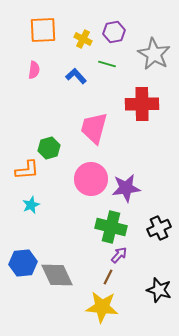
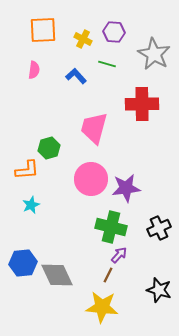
purple hexagon: rotated 15 degrees clockwise
brown line: moved 2 px up
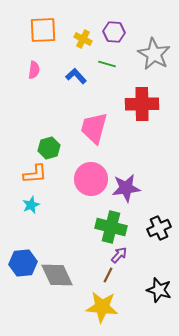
orange L-shape: moved 8 px right, 4 px down
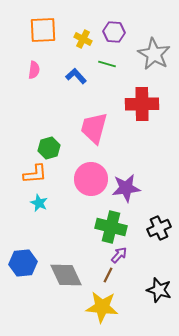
cyan star: moved 8 px right, 2 px up; rotated 24 degrees counterclockwise
gray diamond: moved 9 px right
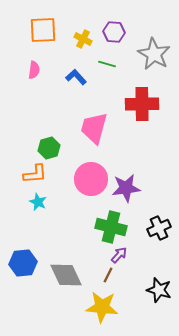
blue L-shape: moved 1 px down
cyan star: moved 1 px left, 1 px up
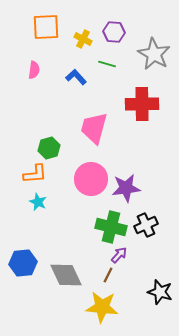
orange square: moved 3 px right, 3 px up
black cross: moved 13 px left, 3 px up
black star: moved 1 px right, 2 px down
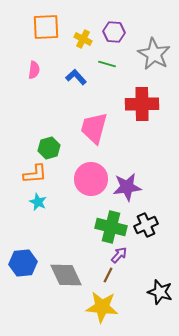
purple star: moved 1 px right, 1 px up
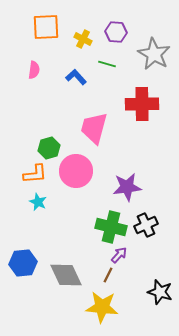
purple hexagon: moved 2 px right
pink circle: moved 15 px left, 8 px up
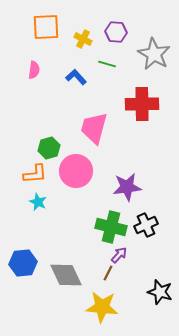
brown line: moved 2 px up
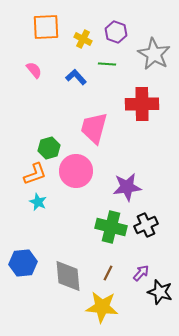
purple hexagon: rotated 15 degrees clockwise
green line: rotated 12 degrees counterclockwise
pink semicircle: rotated 48 degrees counterclockwise
orange L-shape: rotated 15 degrees counterclockwise
purple arrow: moved 22 px right, 18 px down
gray diamond: moved 2 px right, 1 px down; rotated 20 degrees clockwise
